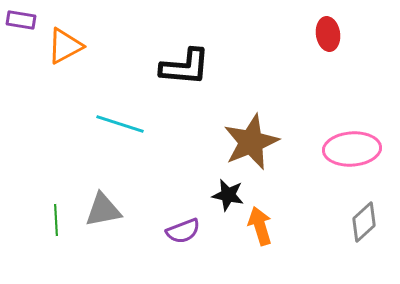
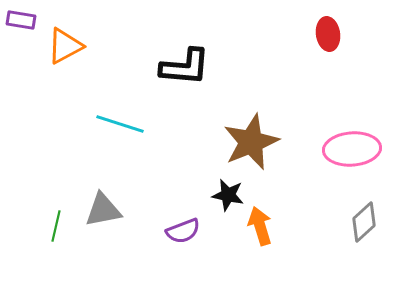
green line: moved 6 px down; rotated 16 degrees clockwise
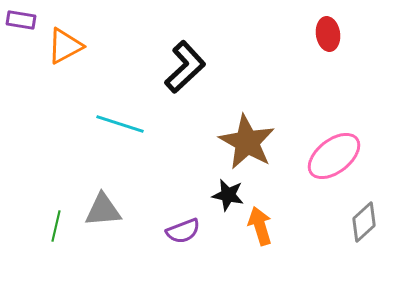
black L-shape: rotated 48 degrees counterclockwise
brown star: moved 4 px left; rotated 20 degrees counterclockwise
pink ellipse: moved 18 px left, 7 px down; rotated 34 degrees counterclockwise
gray triangle: rotated 6 degrees clockwise
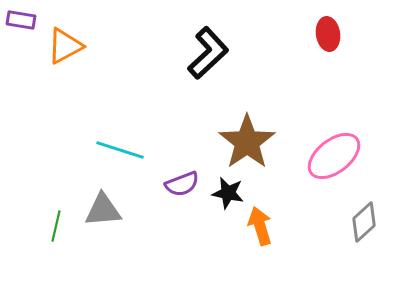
black L-shape: moved 23 px right, 14 px up
cyan line: moved 26 px down
brown star: rotated 8 degrees clockwise
black star: moved 2 px up
purple semicircle: moved 1 px left, 47 px up
